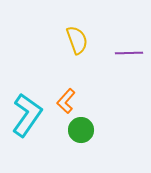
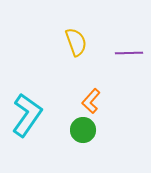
yellow semicircle: moved 1 px left, 2 px down
orange L-shape: moved 25 px right
green circle: moved 2 px right
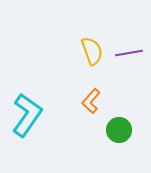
yellow semicircle: moved 16 px right, 9 px down
purple line: rotated 8 degrees counterclockwise
green circle: moved 36 px right
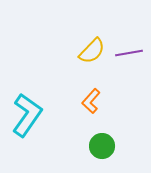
yellow semicircle: rotated 64 degrees clockwise
green circle: moved 17 px left, 16 px down
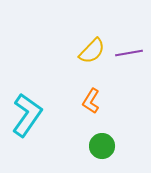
orange L-shape: rotated 10 degrees counterclockwise
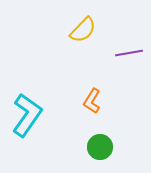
yellow semicircle: moved 9 px left, 21 px up
orange L-shape: moved 1 px right
green circle: moved 2 px left, 1 px down
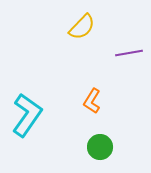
yellow semicircle: moved 1 px left, 3 px up
